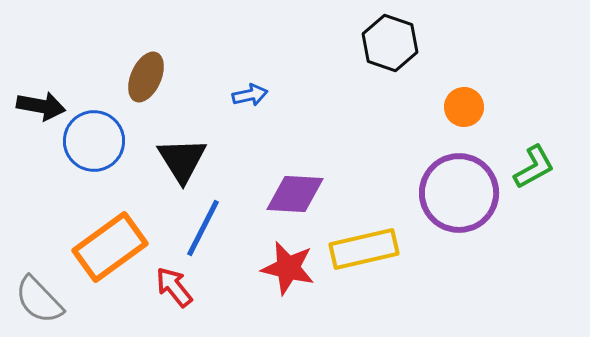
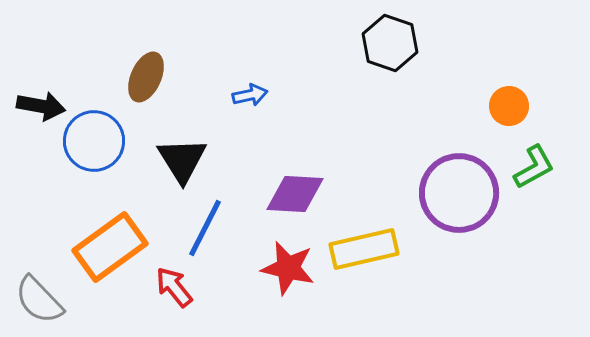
orange circle: moved 45 px right, 1 px up
blue line: moved 2 px right
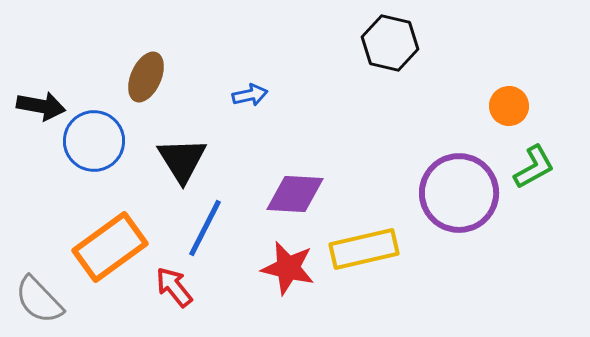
black hexagon: rotated 6 degrees counterclockwise
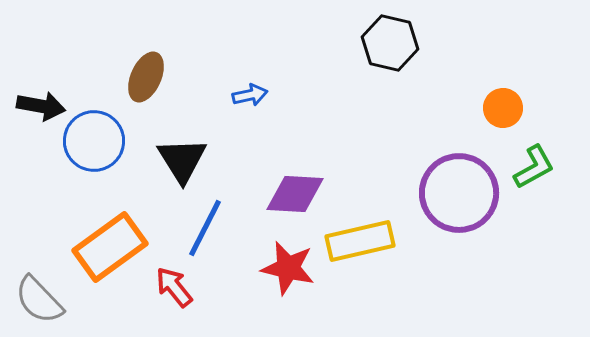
orange circle: moved 6 px left, 2 px down
yellow rectangle: moved 4 px left, 8 px up
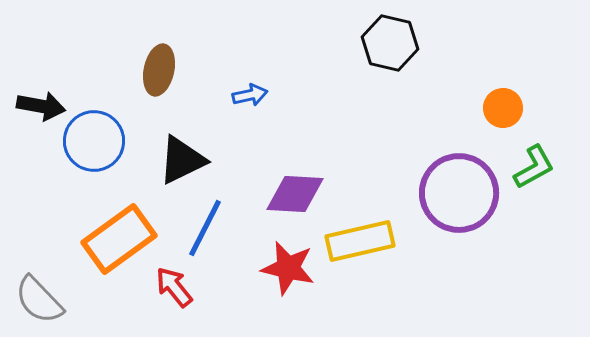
brown ellipse: moved 13 px right, 7 px up; rotated 12 degrees counterclockwise
black triangle: rotated 36 degrees clockwise
orange rectangle: moved 9 px right, 8 px up
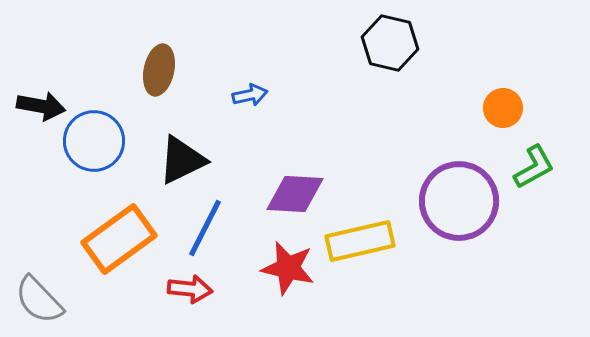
purple circle: moved 8 px down
red arrow: moved 16 px right, 2 px down; rotated 135 degrees clockwise
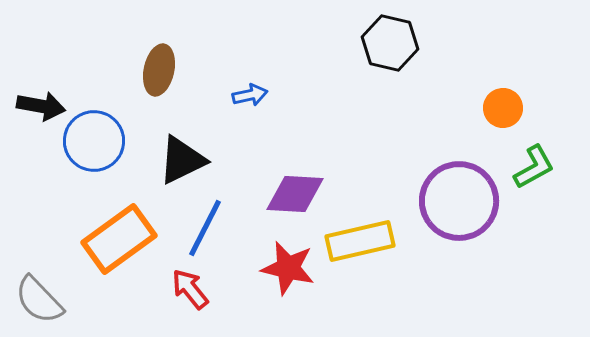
red arrow: rotated 135 degrees counterclockwise
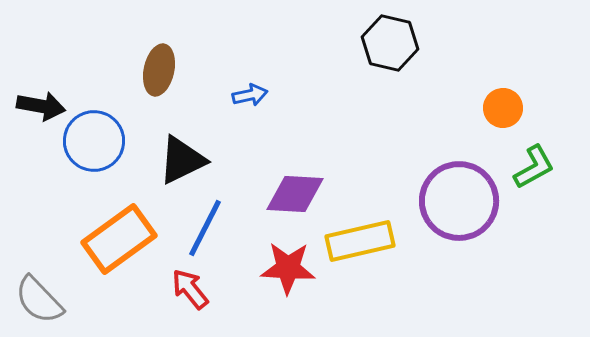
red star: rotated 10 degrees counterclockwise
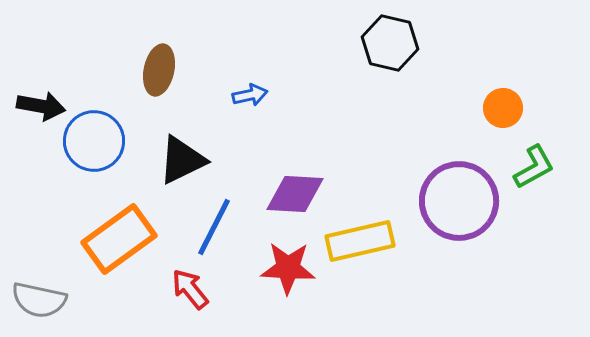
blue line: moved 9 px right, 1 px up
gray semicircle: rotated 34 degrees counterclockwise
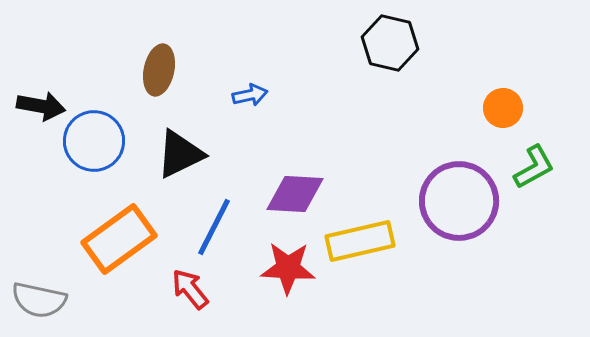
black triangle: moved 2 px left, 6 px up
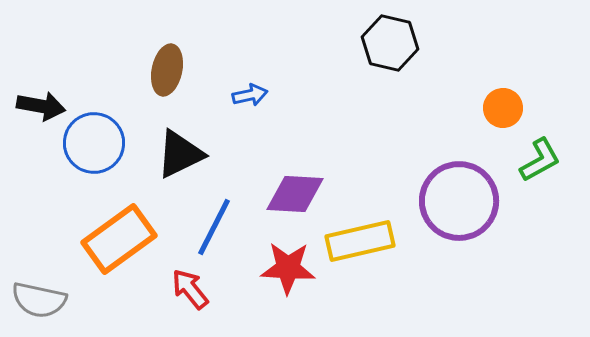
brown ellipse: moved 8 px right
blue circle: moved 2 px down
green L-shape: moved 6 px right, 7 px up
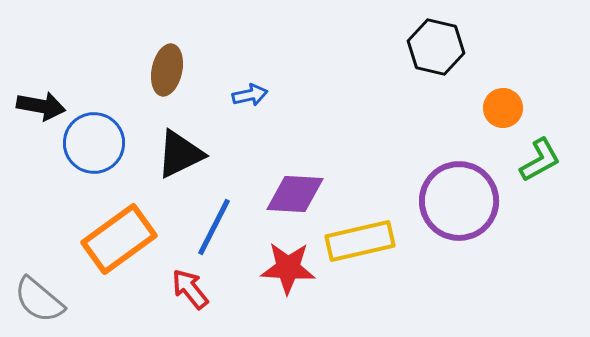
black hexagon: moved 46 px right, 4 px down
gray semicircle: rotated 28 degrees clockwise
